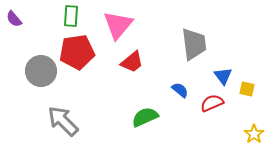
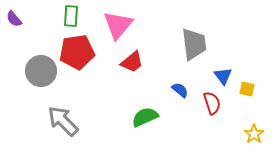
red semicircle: rotated 95 degrees clockwise
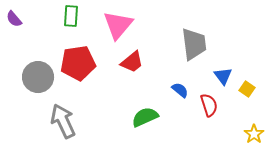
red pentagon: moved 1 px right, 11 px down
gray circle: moved 3 px left, 6 px down
yellow square: rotated 21 degrees clockwise
red semicircle: moved 3 px left, 2 px down
gray arrow: rotated 20 degrees clockwise
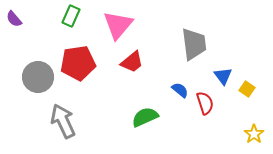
green rectangle: rotated 20 degrees clockwise
red semicircle: moved 4 px left, 2 px up
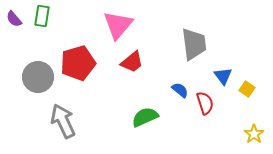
green rectangle: moved 29 px left; rotated 15 degrees counterclockwise
red pentagon: rotated 8 degrees counterclockwise
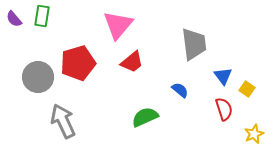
red semicircle: moved 19 px right, 6 px down
yellow star: rotated 12 degrees clockwise
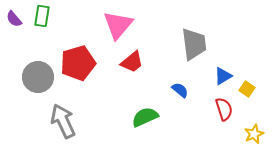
blue triangle: rotated 36 degrees clockwise
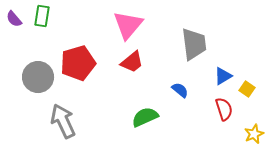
pink triangle: moved 10 px right
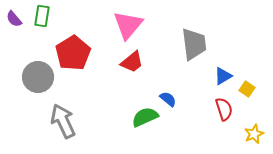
red pentagon: moved 5 px left, 10 px up; rotated 16 degrees counterclockwise
blue semicircle: moved 12 px left, 9 px down
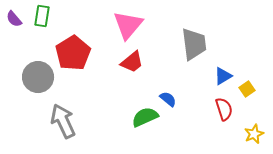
yellow square: rotated 21 degrees clockwise
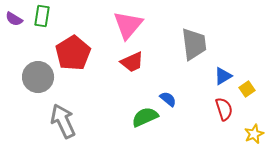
purple semicircle: rotated 18 degrees counterclockwise
red trapezoid: rotated 15 degrees clockwise
